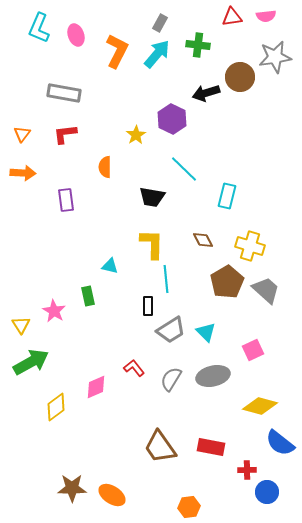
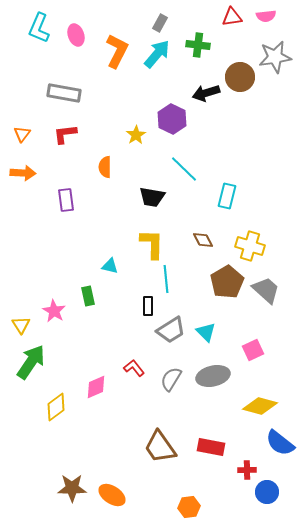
green arrow at (31, 362): rotated 27 degrees counterclockwise
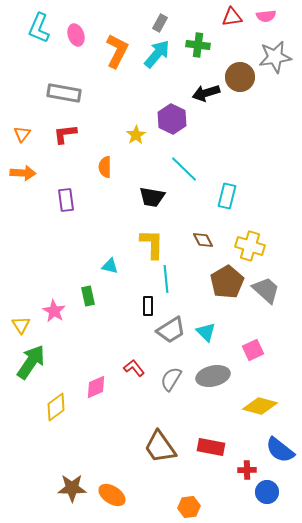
blue semicircle at (280, 443): moved 7 px down
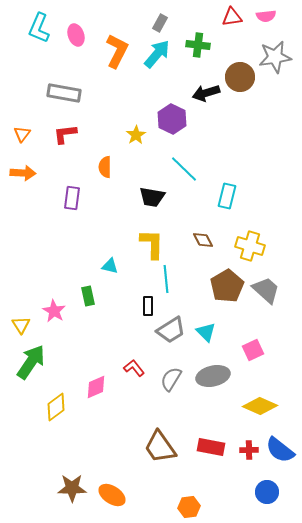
purple rectangle at (66, 200): moved 6 px right, 2 px up; rotated 15 degrees clockwise
brown pentagon at (227, 282): moved 4 px down
yellow diamond at (260, 406): rotated 8 degrees clockwise
red cross at (247, 470): moved 2 px right, 20 px up
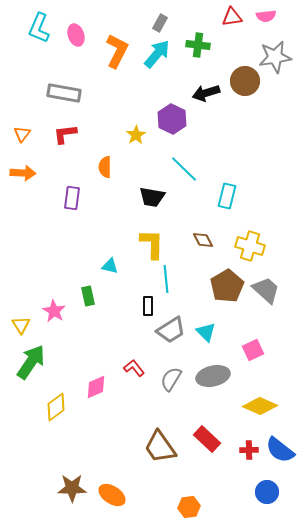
brown circle at (240, 77): moved 5 px right, 4 px down
red rectangle at (211, 447): moved 4 px left, 8 px up; rotated 32 degrees clockwise
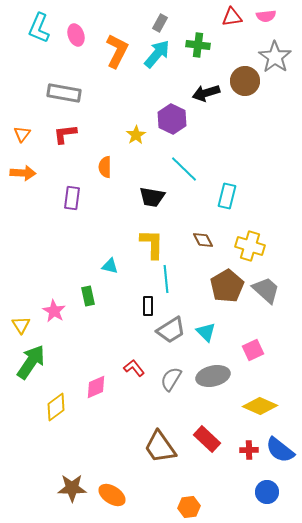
gray star at (275, 57): rotated 28 degrees counterclockwise
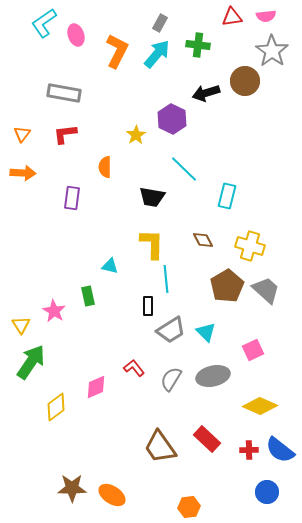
cyan L-shape at (39, 28): moved 5 px right, 5 px up; rotated 32 degrees clockwise
gray star at (275, 57): moved 3 px left, 6 px up
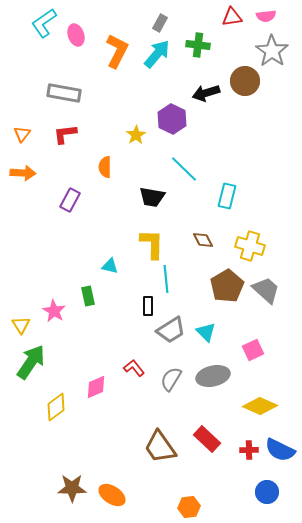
purple rectangle at (72, 198): moved 2 px left, 2 px down; rotated 20 degrees clockwise
blue semicircle at (280, 450): rotated 12 degrees counterclockwise
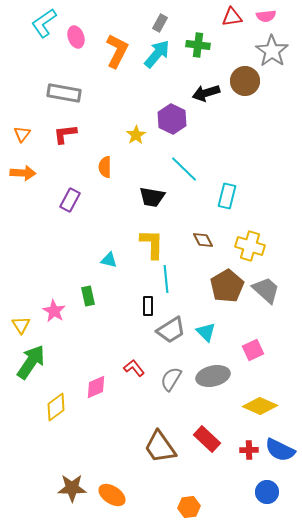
pink ellipse at (76, 35): moved 2 px down
cyan triangle at (110, 266): moved 1 px left, 6 px up
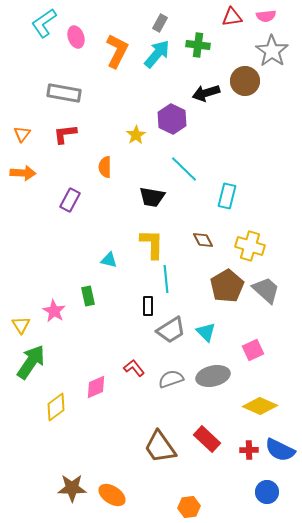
gray semicircle at (171, 379): rotated 40 degrees clockwise
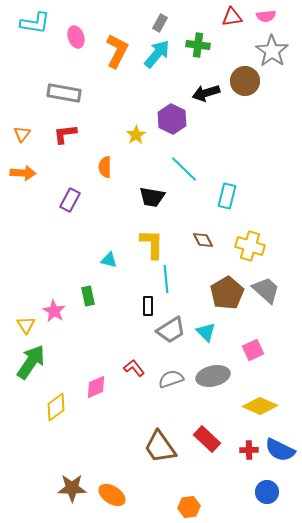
cyan L-shape at (44, 23): moved 9 px left; rotated 136 degrees counterclockwise
brown pentagon at (227, 286): moved 7 px down
yellow triangle at (21, 325): moved 5 px right
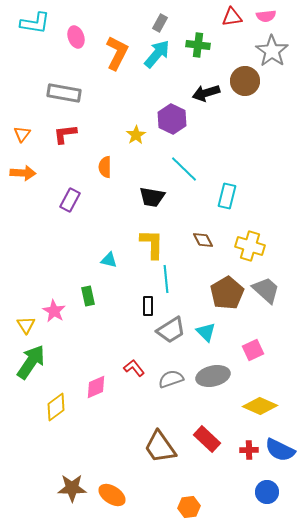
orange L-shape at (117, 51): moved 2 px down
